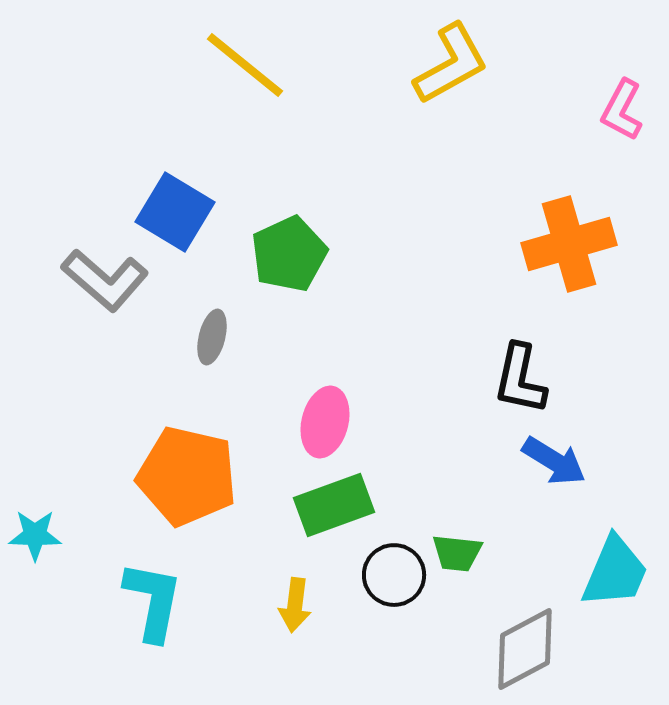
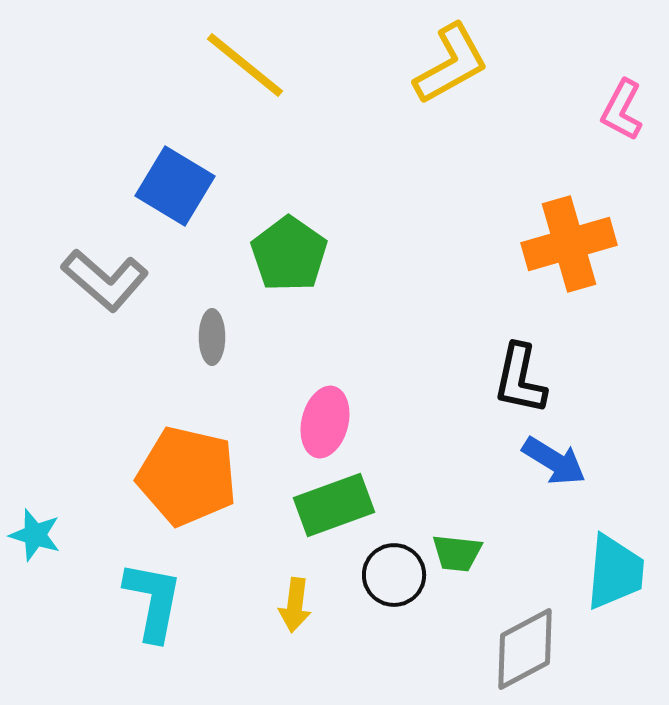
blue square: moved 26 px up
green pentagon: rotated 12 degrees counterclockwise
gray ellipse: rotated 14 degrees counterclockwise
cyan star: rotated 16 degrees clockwise
cyan trapezoid: rotated 18 degrees counterclockwise
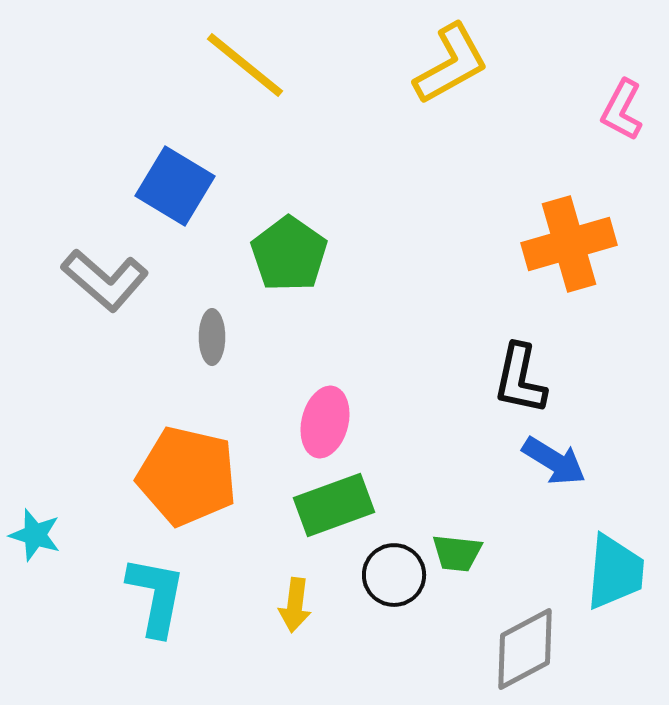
cyan L-shape: moved 3 px right, 5 px up
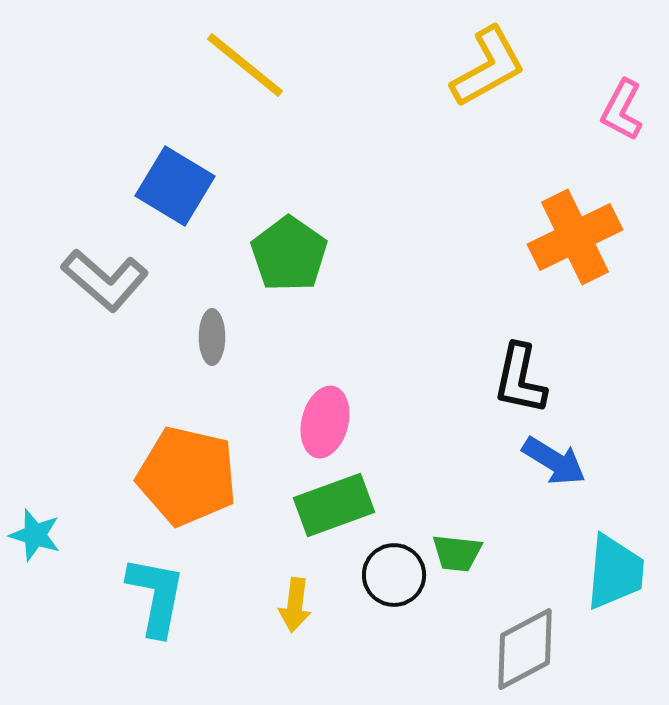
yellow L-shape: moved 37 px right, 3 px down
orange cross: moved 6 px right, 7 px up; rotated 10 degrees counterclockwise
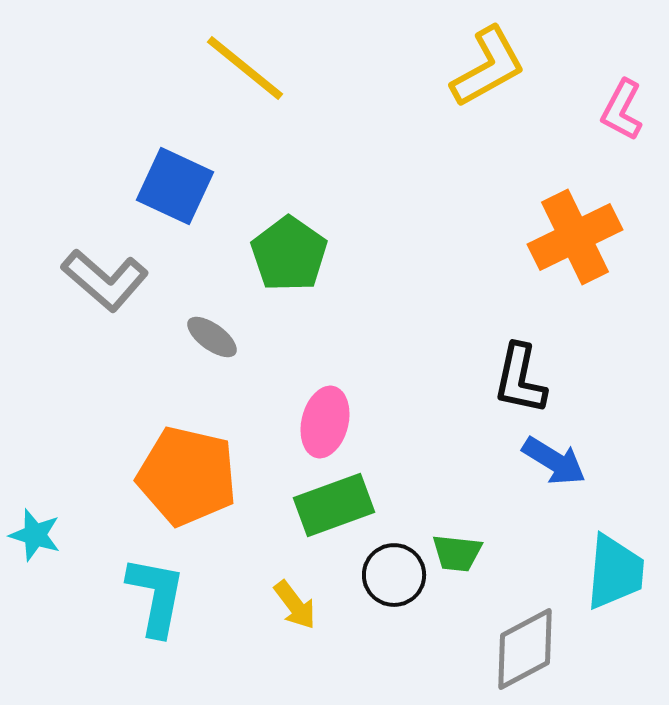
yellow line: moved 3 px down
blue square: rotated 6 degrees counterclockwise
gray ellipse: rotated 54 degrees counterclockwise
yellow arrow: rotated 44 degrees counterclockwise
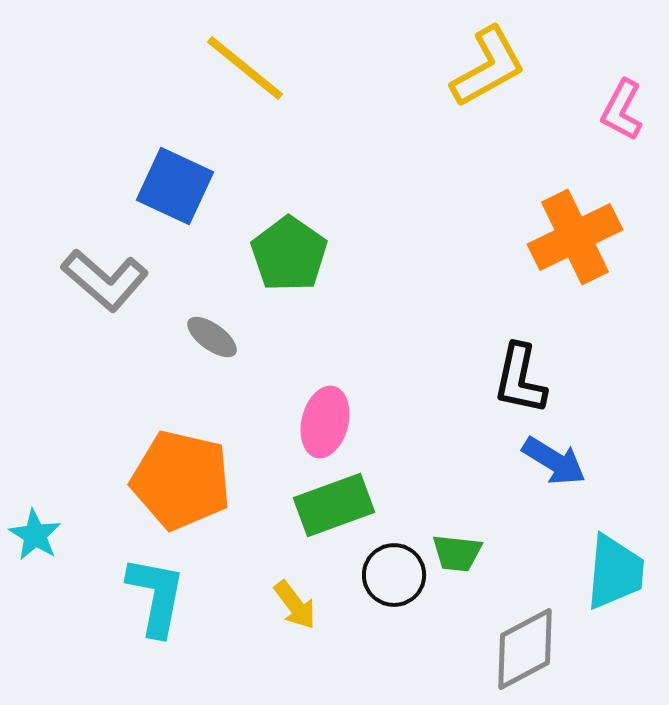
orange pentagon: moved 6 px left, 4 px down
cyan star: rotated 14 degrees clockwise
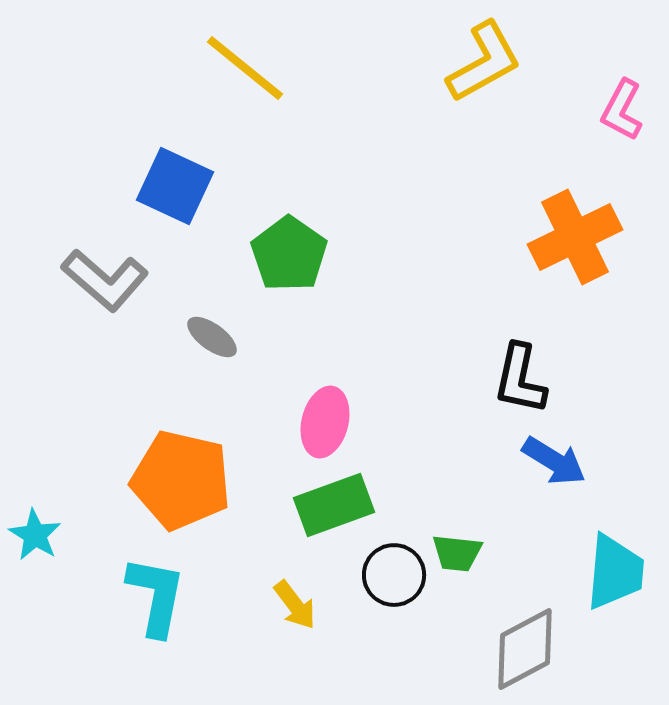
yellow L-shape: moved 4 px left, 5 px up
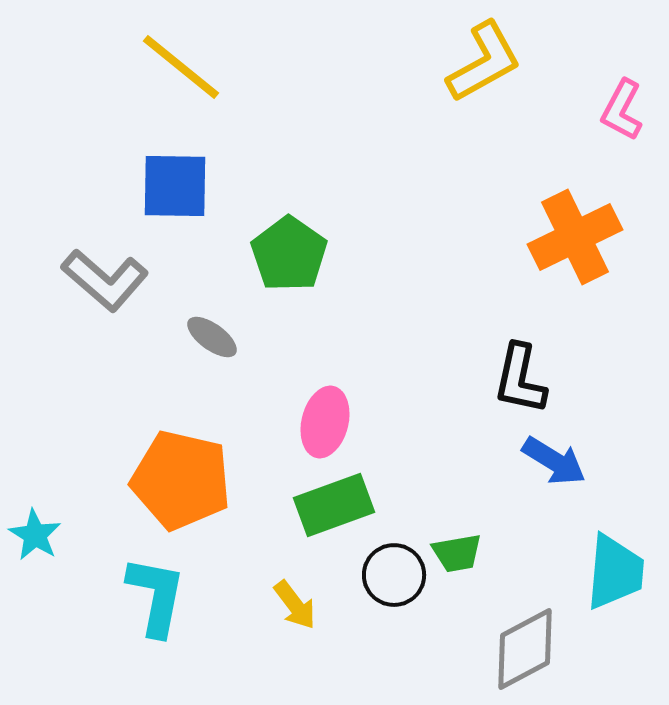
yellow line: moved 64 px left, 1 px up
blue square: rotated 24 degrees counterclockwise
green trapezoid: rotated 16 degrees counterclockwise
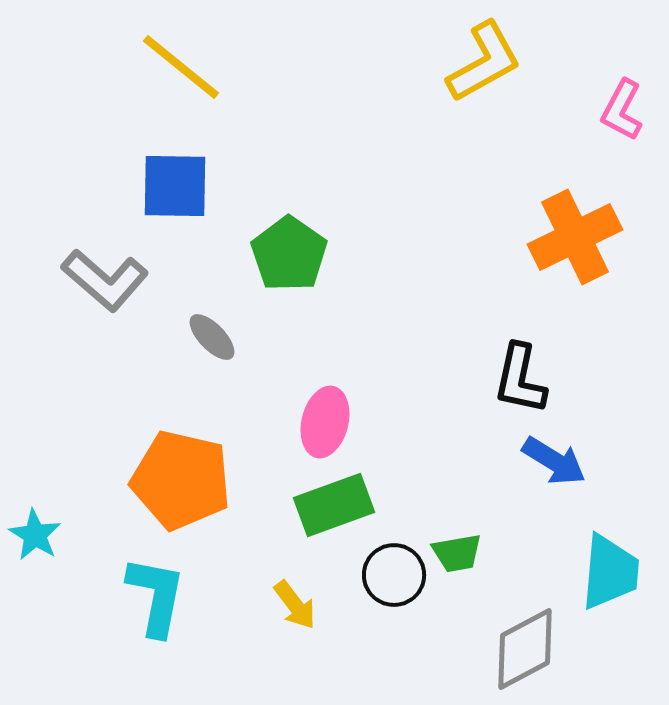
gray ellipse: rotated 10 degrees clockwise
cyan trapezoid: moved 5 px left
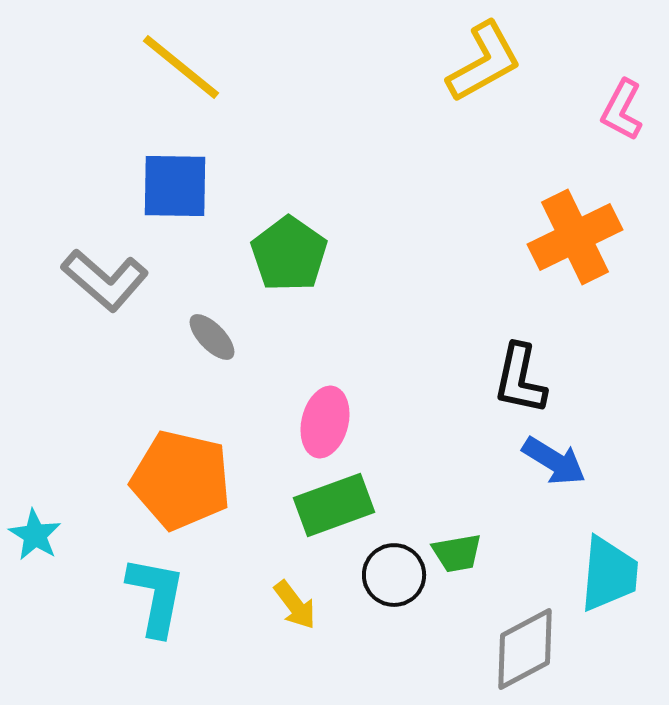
cyan trapezoid: moved 1 px left, 2 px down
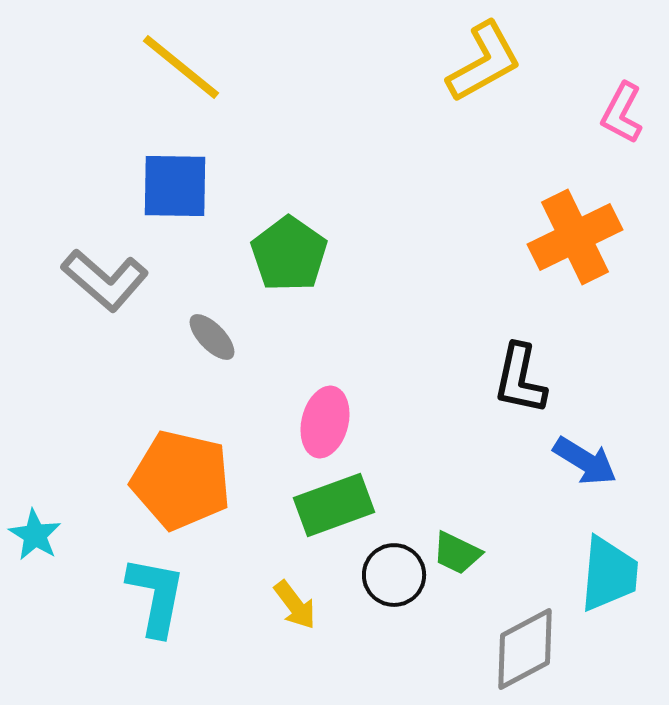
pink L-shape: moved 3 px down
blue arrow: moved 31 px right
green trapezoid: rotated 36 degrees clockwise
